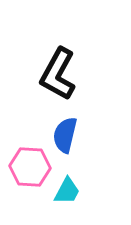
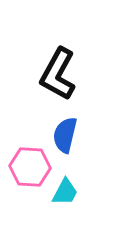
cyan trapezoid: moved 2 px left, 1 px down
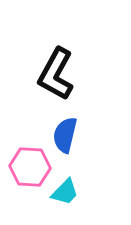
black L-shape: moved 2 px left
cyan trapezoid: rotated 16 degrees clockwise
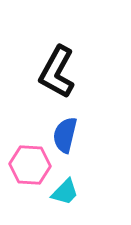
black L-shape: moved 1 px right, 2 px up
pink hexagon: moved 2 px up
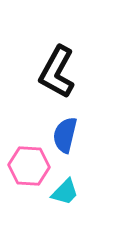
pink hexagon: moved 1 px left, 1 px down
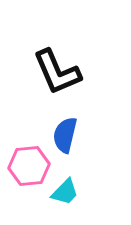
black L-shape: rotated 52 degrees counterclockwise
pink hexagon: rotated 9 degrees counterclockwise
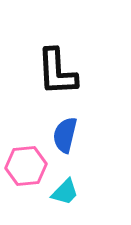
black L-shape: rotated 20 degrees clockwise
pink hexagon: moved 3 px left
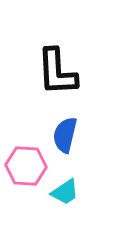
pink hexagon: rotated 9 degrees clockwise
cyan trapezoid: rotated 12 degrees clockwise
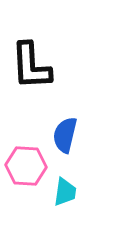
black L-shape: moved 26 px left, 6 px up
cyan trapezoid: rotated 48 degrees counterclockwise
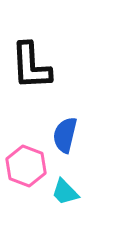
pink hexagon: rotated 18 degrees clockwise
cyan trapezoid: rotated 128 degrees clockwise
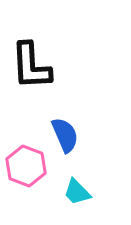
blue semicircle: rotated 144 degrees clockwise
cyan trapezoid: moved 12 px right
